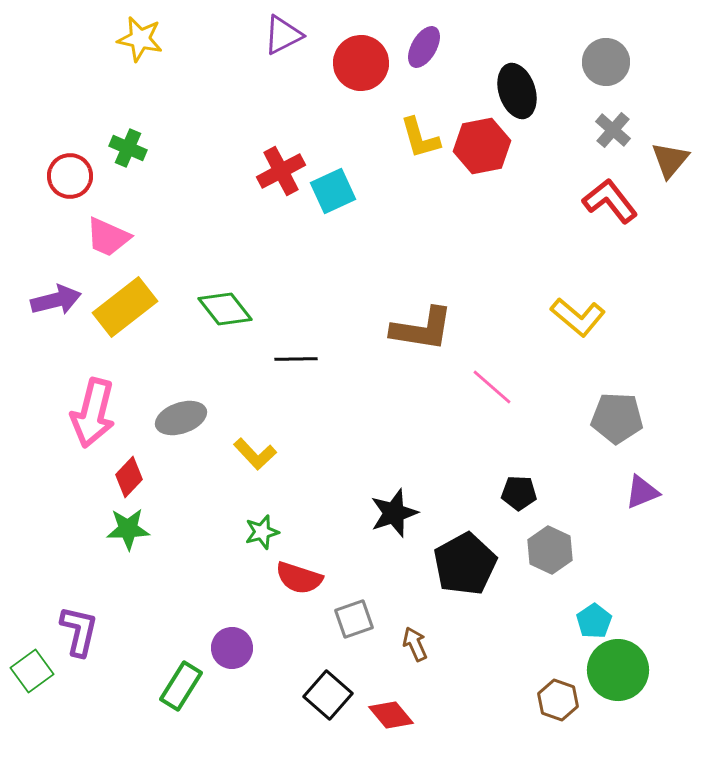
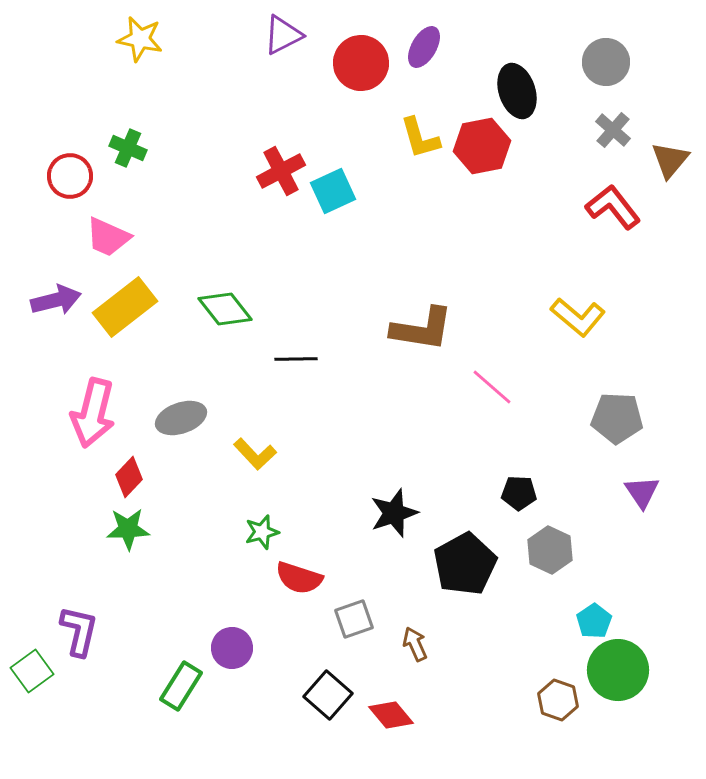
red L-shape at (610, 201): moved 3 px right, 6 px down
purple triangle at (642, 492): rotated 42 degrees counterclockwise
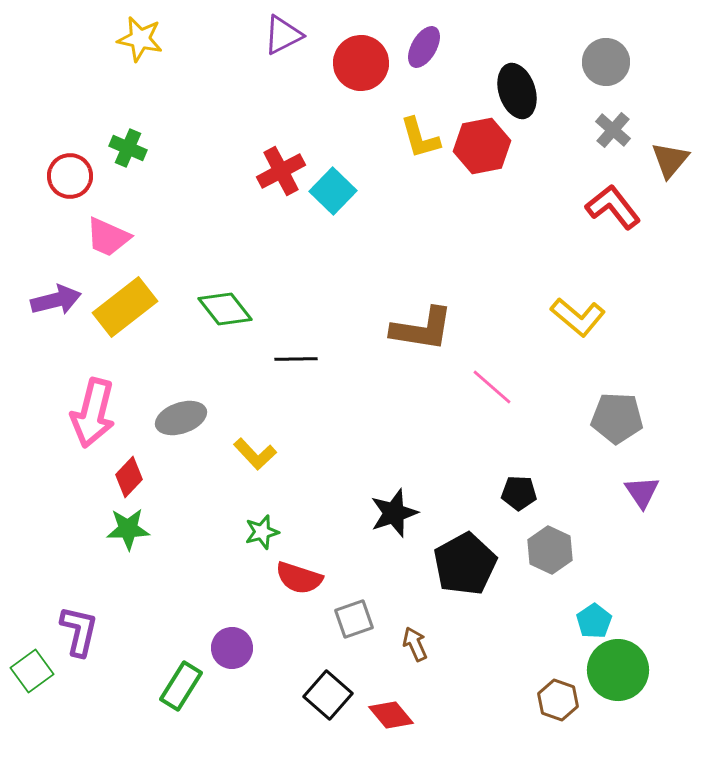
cyan square at (333, 191): rotated 21 degrees counterclockwise
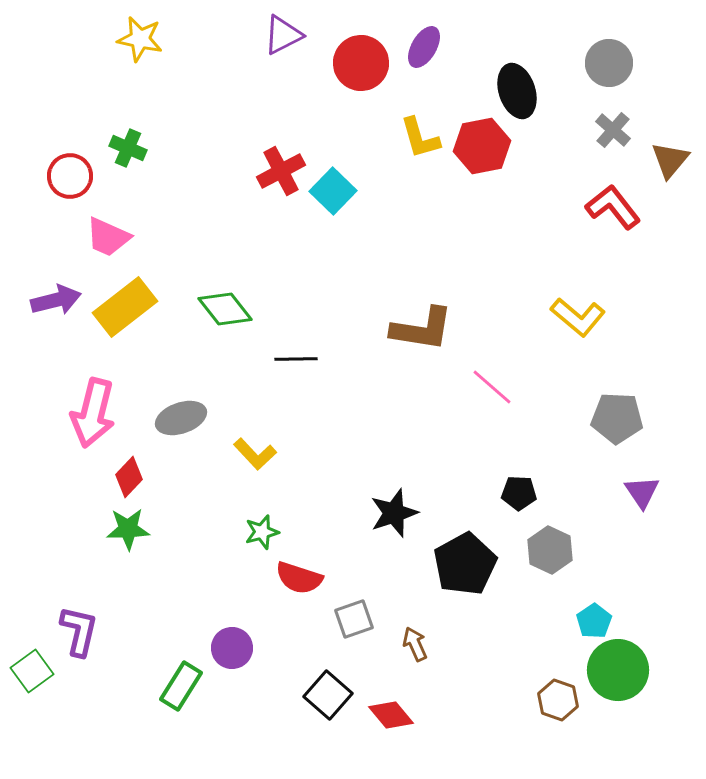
gray circle at (606, 62): moved 3 px right, 1 px down
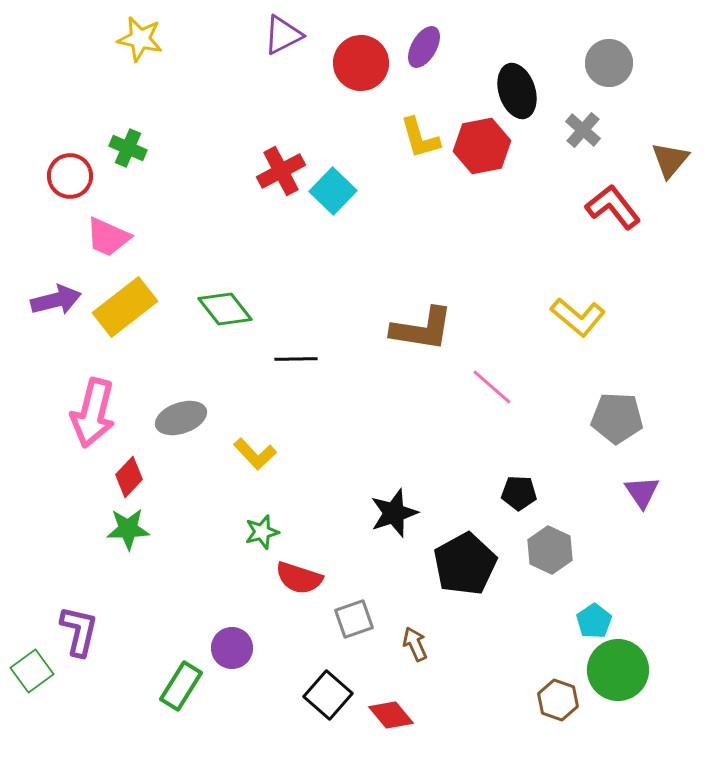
gray cross at (613, 130): moved 30 px left
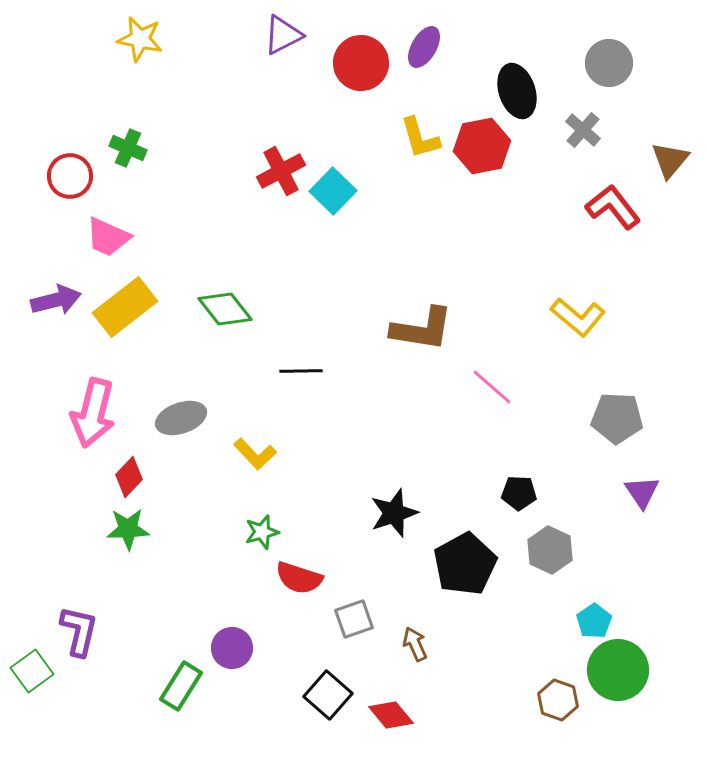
black line at (296, 359): moved 5 px right, 12 px down
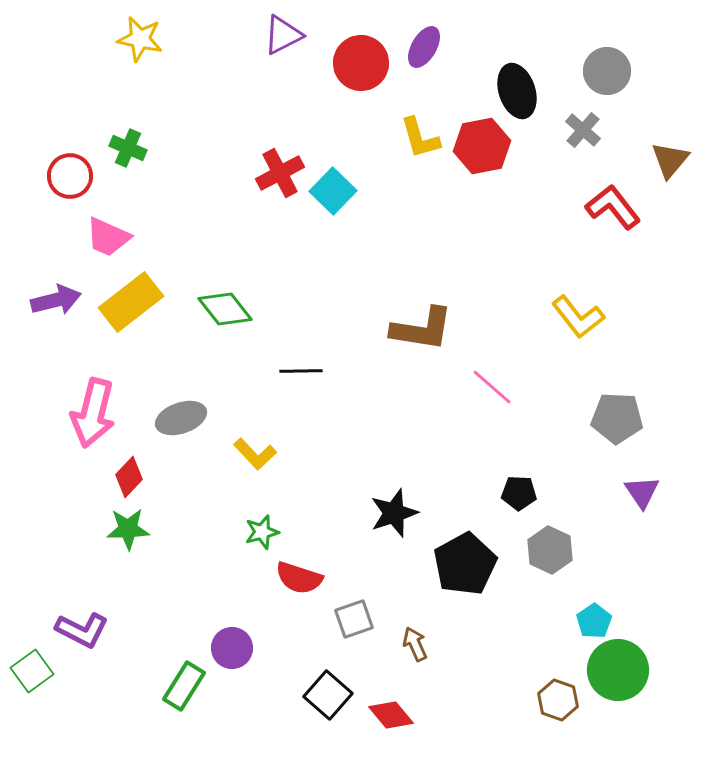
gray circle at (609, 63): moved 2 px left, 8 px down
red cross at (281, 171): moved 1 px left, 2 px down
yellow rectangle at (125, 307): moved 6 px right, 5 px up
yellow L-shape at (578, 317): rotated 12 degrees clockwise
purple L-shape at (79, 631): moved 3 px right, 1 px up; rotated 104 degrees clockwise
green rectangle at (181, 686): moved 3 px right
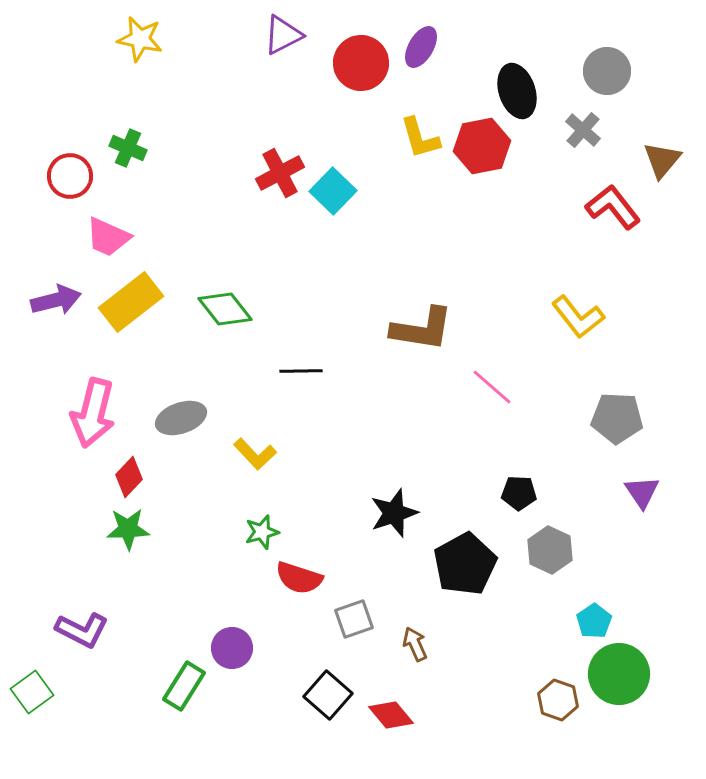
purple ellipse at (424, 47): moved 3 px left
brown triangle at (670, 160): moved 8 px left
green circle at (618, 670): moved 1 px right, 4 px down
green square at (32, 671): moved 21 px down
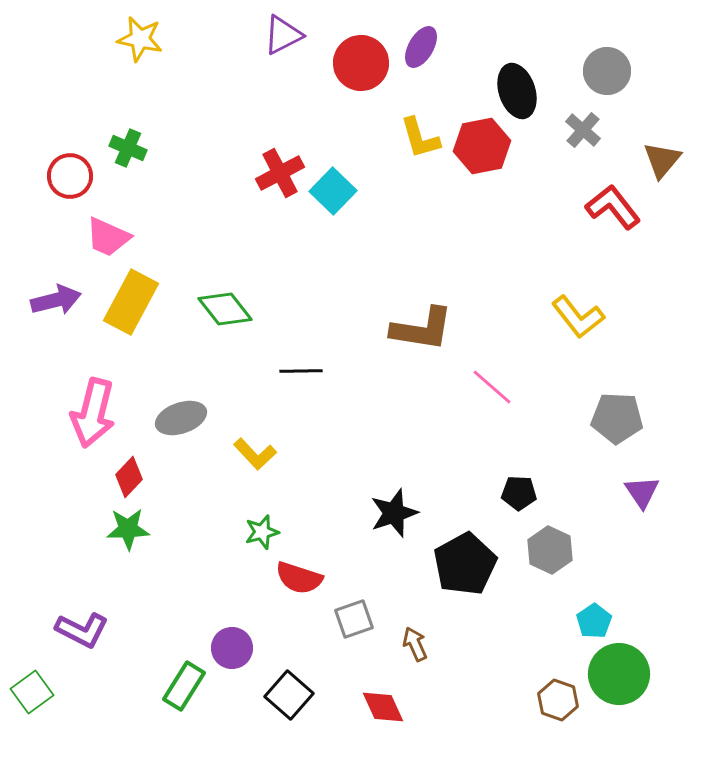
yellow rectangle at (131, 302): rotated 24 degrees counterclockwise
black square at (328, 695): moved 39 px left
red diamond at (391, 715): moved 8 px left, 8 px up; rotated 15 degrees clockwise
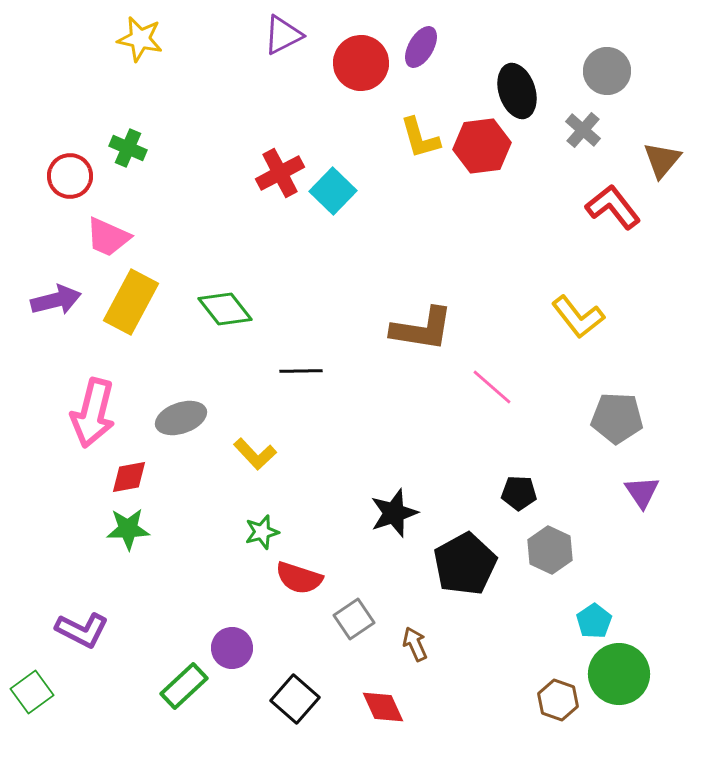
red hexagon at (482, 146): rotated 4 degrees clockwise
red diamond at (129, 477): rotated 36 degrees clockwise
gray square at (354, 619): rotated 15 degrees counterclockwise
green rectangle at (184, 686): rotated 15 degrees clockwise
black square at (289, 695): moved 6 px right, 4 px down
